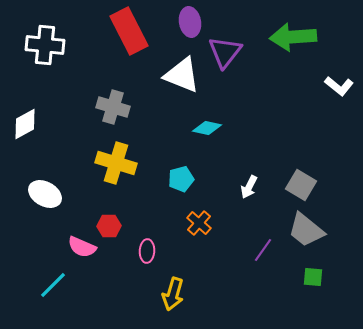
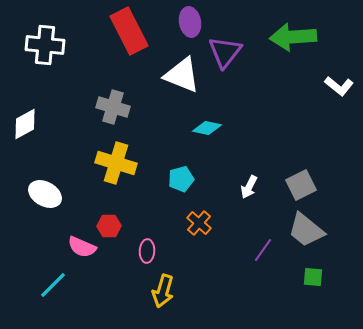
gray square: rotated 32 degrees clockwise
yellow arrow: moved 10 px left, 3 px up
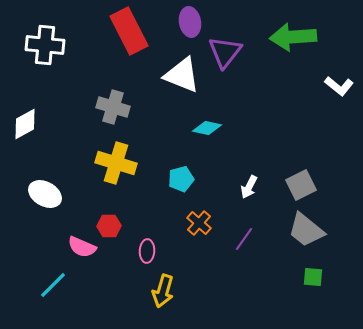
purple line: moved 19 px left, 11 px up
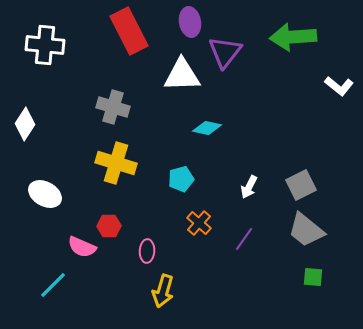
white triangle: rotated 24 degrees counterclockwise
white diamond: rotated 28 degrees counterclockwise
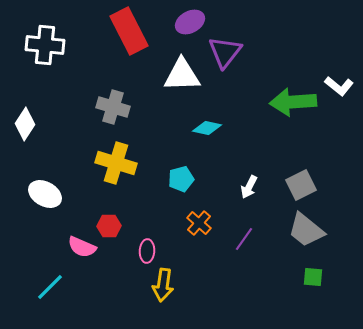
purple ellipse: rotated 72 degrees clockwise
green arrow: moved 65 px down
cyan line: moved 3 px left, 2 px down
yellow arrow: moved 6 px up; rotated 8 degrees counterclockwise
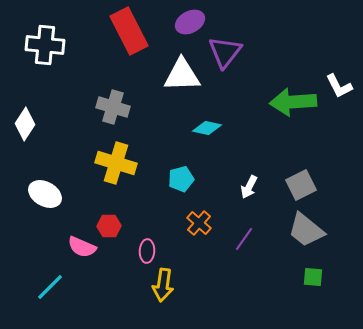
white L-shape: rotated 24 degrees clockwise
